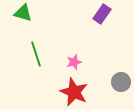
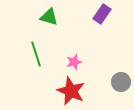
green triangle: moved 26 px right, 4 px down
red star: moved 3 px left, 1 px up
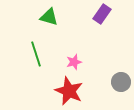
red star: moved 2 px left
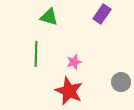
green line: rotated 20 degrees clockwise
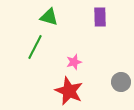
purple rectangle: moved 2 px left, 3 px down; rotated 36 degrees counterclockwise
green line: moved 1 px left, 7 px up; rotated 25 degrees clockwise
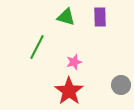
green triangle: moved 17 px right
green line: moved 2 px right
gray circle: moved 3 px down
red star: rotated 12 degrees clockwise
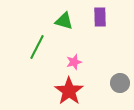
green triangle: moved 2 px left, 4 px down
gray circle: moved 1 px left, 2 px up
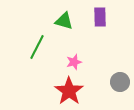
gray circle: moved 1 px up
